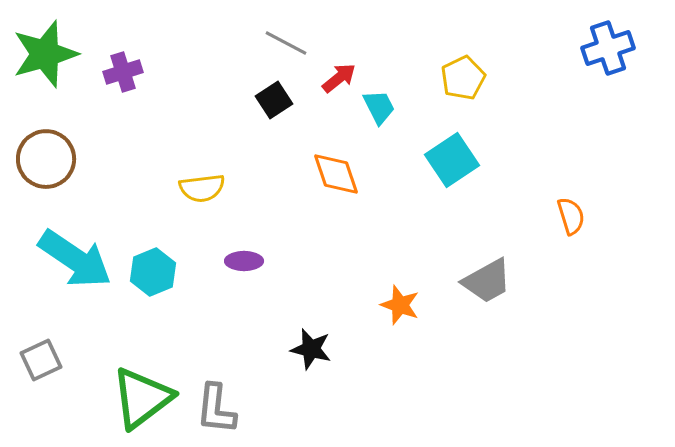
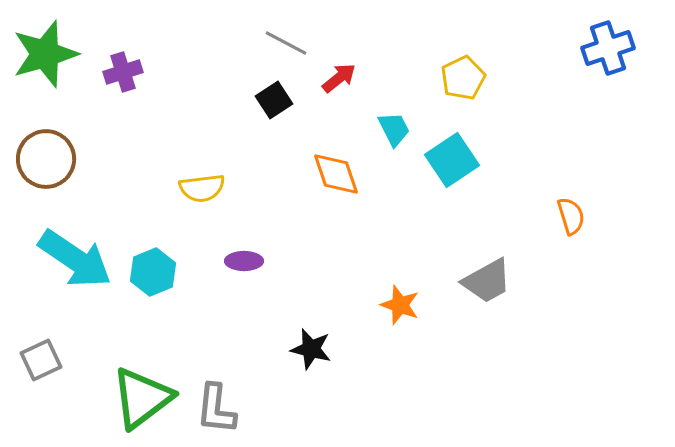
cyan trapezoid: moved 15 px right, 22 px down
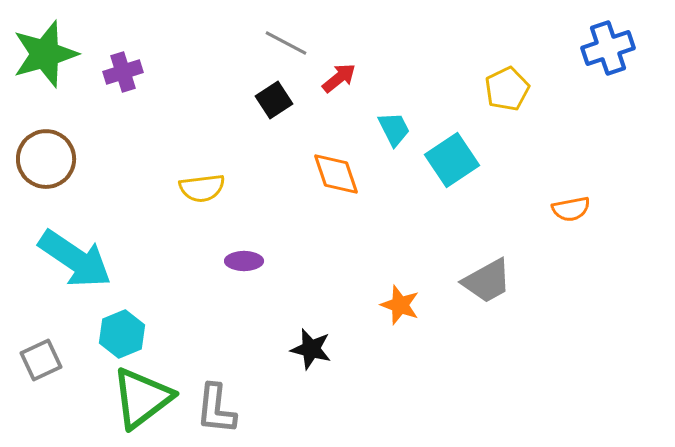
yellow pentagon: moved 44 px right, 11 px down
orange semicircle: moved 7 px up; rotated 96 degrees clockwise
cyan hexagon: moved 31 px left, 62 px down
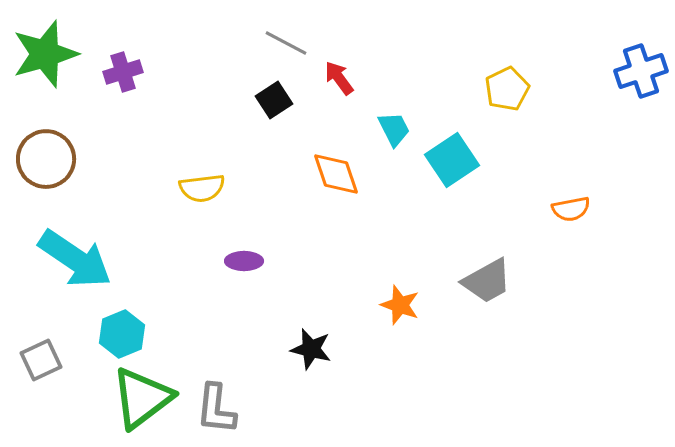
blue cross: moved 33 px right, 23 px down
red arrow: rotated 87 degrees counterclockwise
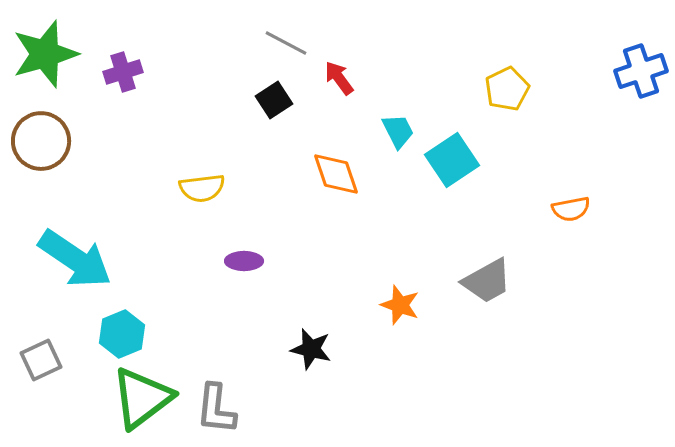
cyan trapezoid: moved 4 px right, 2 px down
brown circle: moved 5 px left, 18 px up
